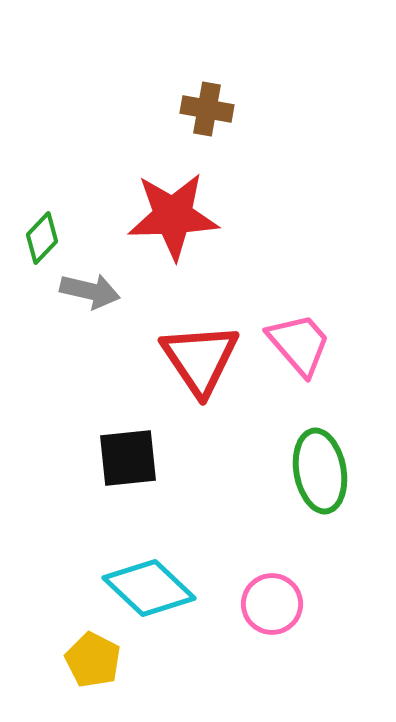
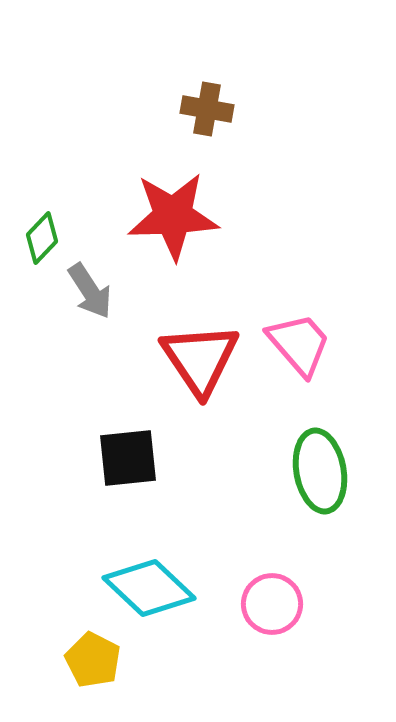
gray arrow: rotated 44 degrees clockwise
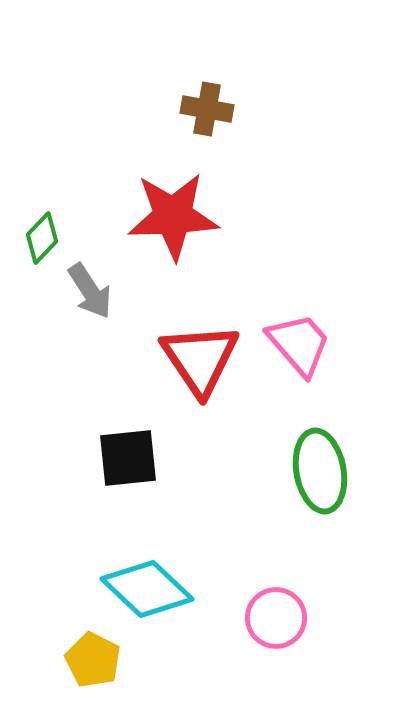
cyan diamond: moved 2 px left, 1 px down
pink circle: moved 4 px right, 14 px down
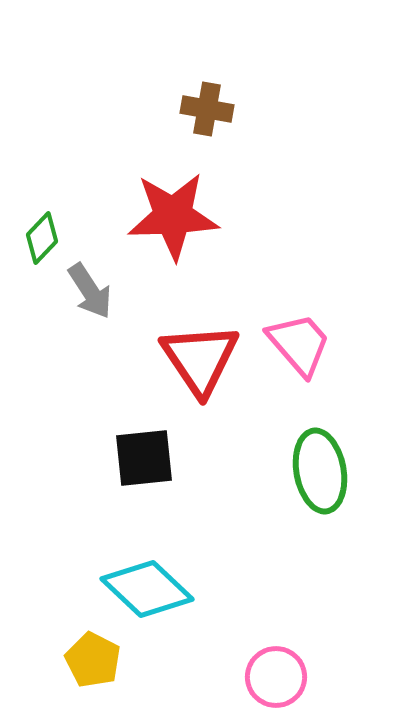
black square: moved 16 px right
pink circle: moved 59 px down
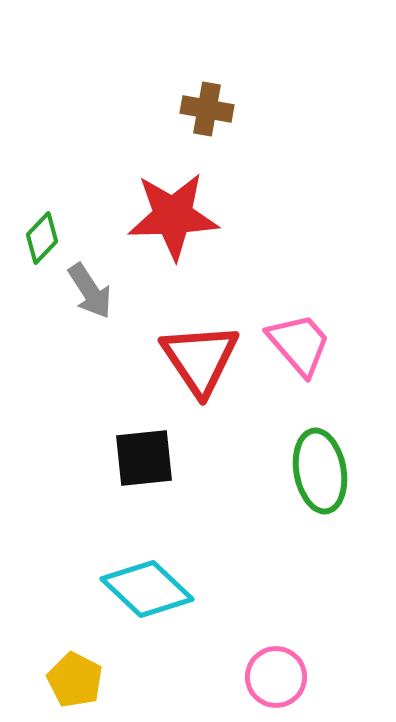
yellow pentagon: moved 18 px left, 20 px down
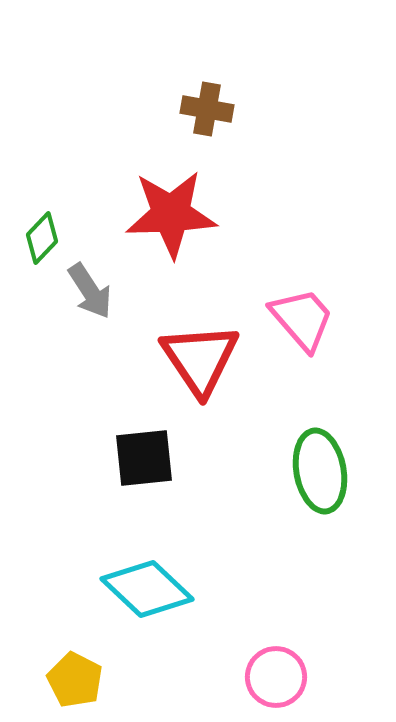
red star: moved 2 px left, 2 px up
pink trapezoid: moved 3 px right, 25 px up
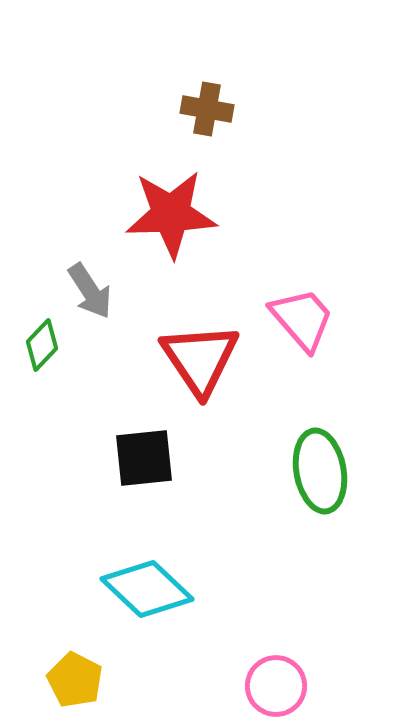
green diamond: moved 107 px down
pink circle: moved 9 px down
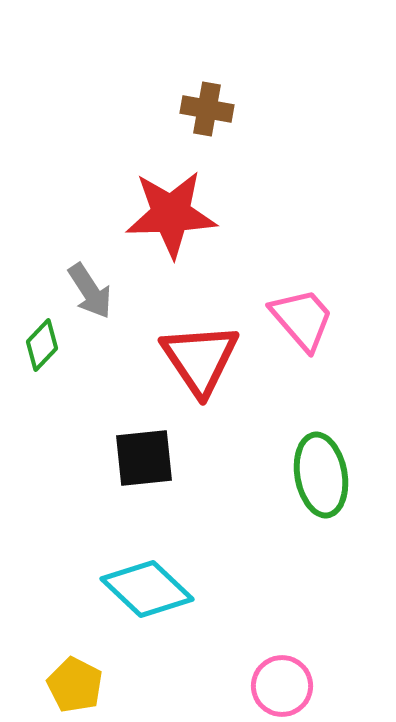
green ellipse: moved 1 px right, 4 px down
yellow pentagon: moved 5 px down
pink circle: moved 6 px right
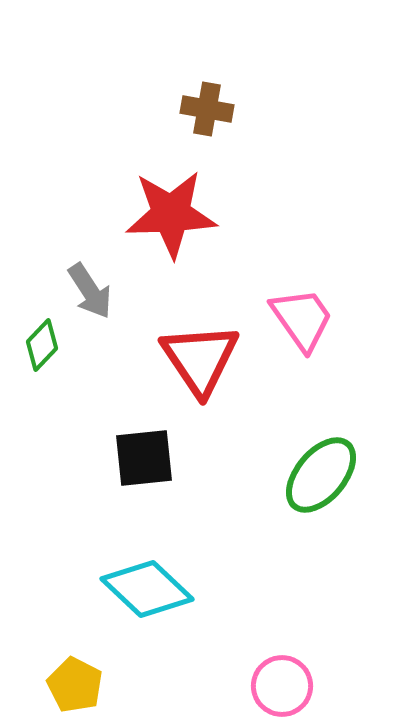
pink trapezoid: rotated 6 degrees clockwise
green ellipse: rotated 50 degrees clockwise
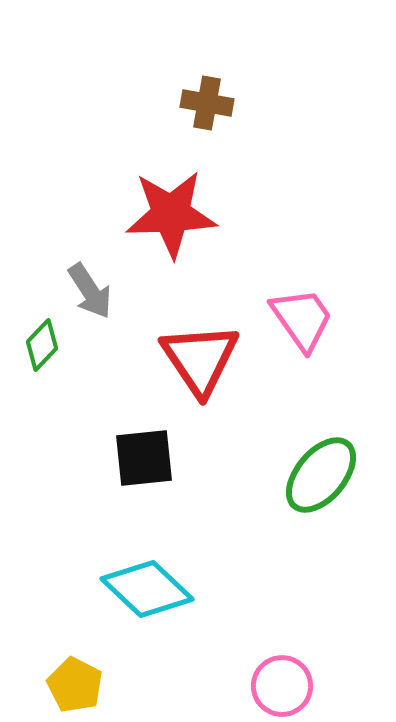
brown cross: moved 6 px up
